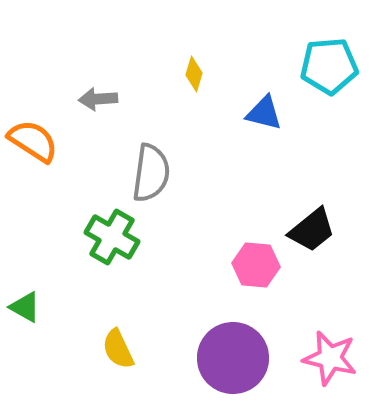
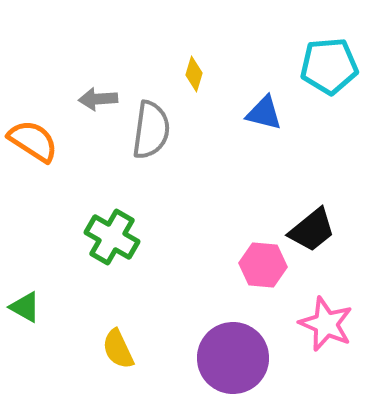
gray semicircle: moved 43 px up
pink hexagon: moved 7 px right
pink star: moved 4 px left, 34 px up; rotated 10 degrees clockwise
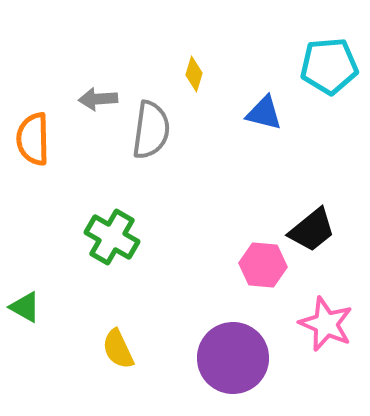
orange semicircle: moved 2 px up; rotated 124 degrees counterclockwise
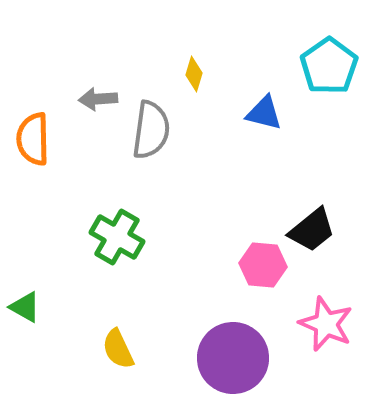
cyan pentagon: rotated 30 degrees counterclockwise
green cross: moved 5 px right
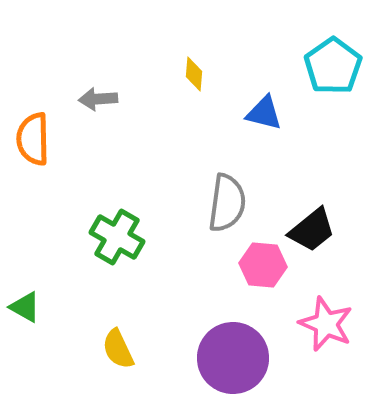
cyan pentagon: moved 4 px right
yellow diamond: rotated 12 degrees counterclockwise
gray semicircle: moved 76 px right, 73 px down
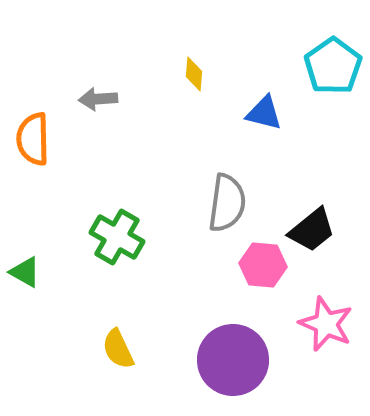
green triangle: moved 35 px up
purple circle: moved 2 px down
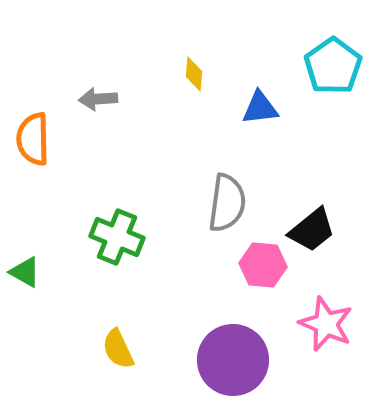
blue triangle: moved 4 px left, 5 px up; rotated 21 degrees counterclockwise
green cross: rotated 8 degrees counterclockwise
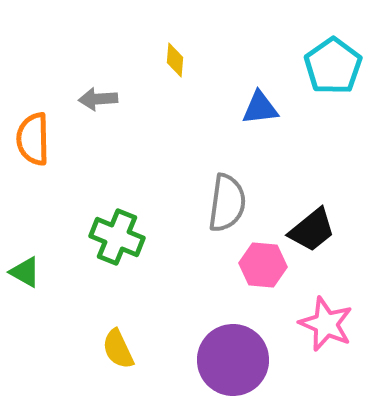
yellow diamond: moved 19 px left, 14 px up
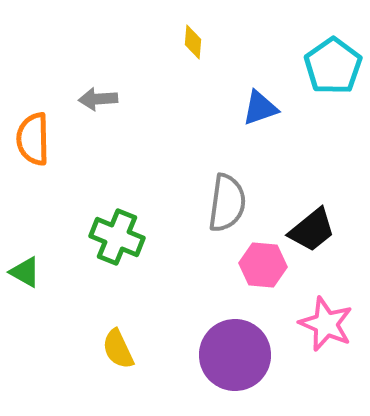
yellow diamond: moved 18 px right, 18 px up
blue triangle: rotated 12 degrees counterclockwise
purple circle: moved 2 px right, 5 px up
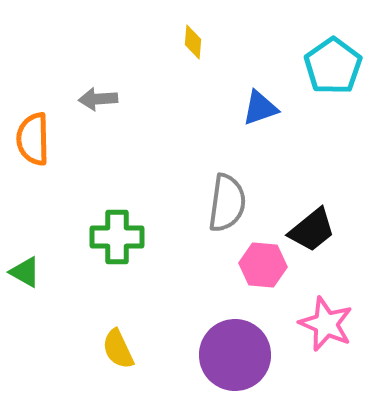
green cross: rotated 22 degrees counterclockwise
